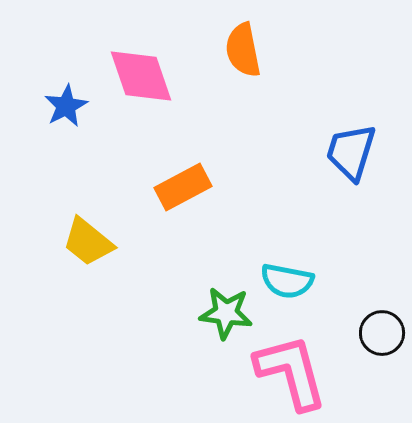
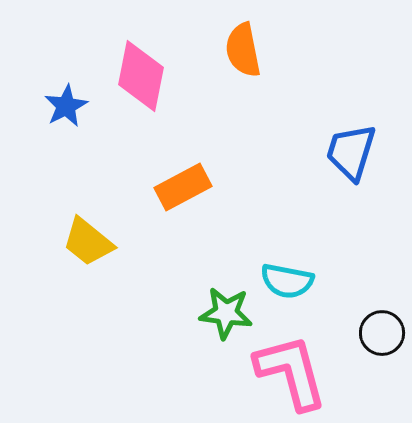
pink diamond: rotated 30 degrees clockwise
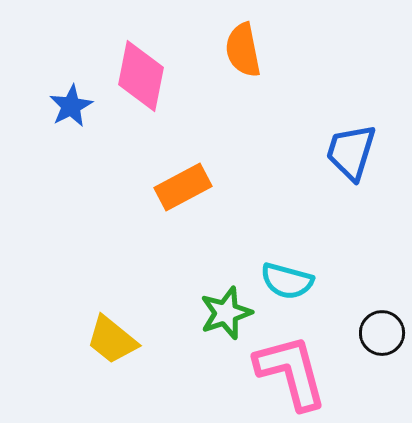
blue star: moved 5 px right
yellow trapezoid: moved 24 px right, 98 px down
cyan semicircle: rotated 4 degrees clockwise
green star: rotated 26 degrees counterclockwise
